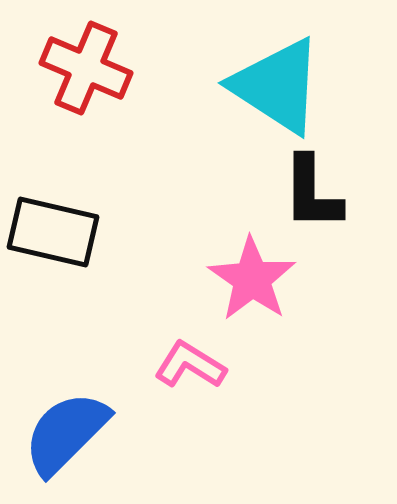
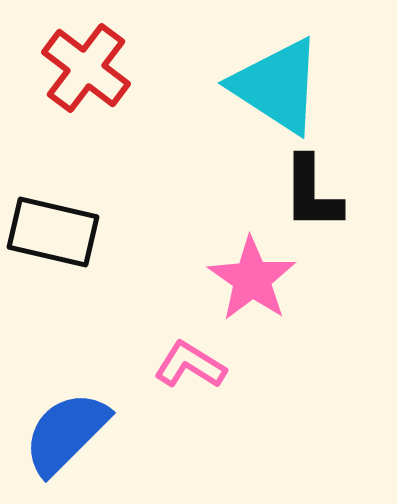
red cross: rotated 14 degrees clockwise
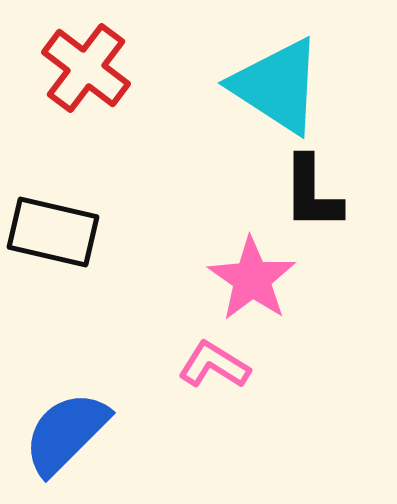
pink L-shape: moved 24 px right
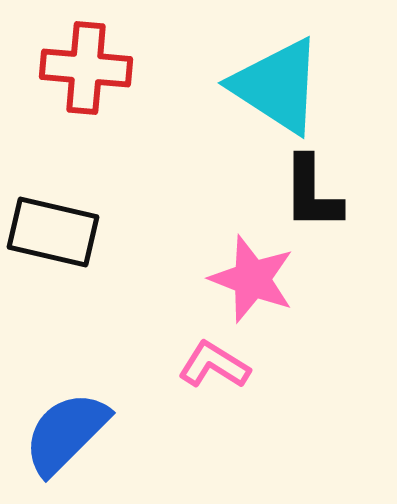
red cross: rotated 32 degrees counterclockwise
pink star: rotated 14 degrees counterclockwise
